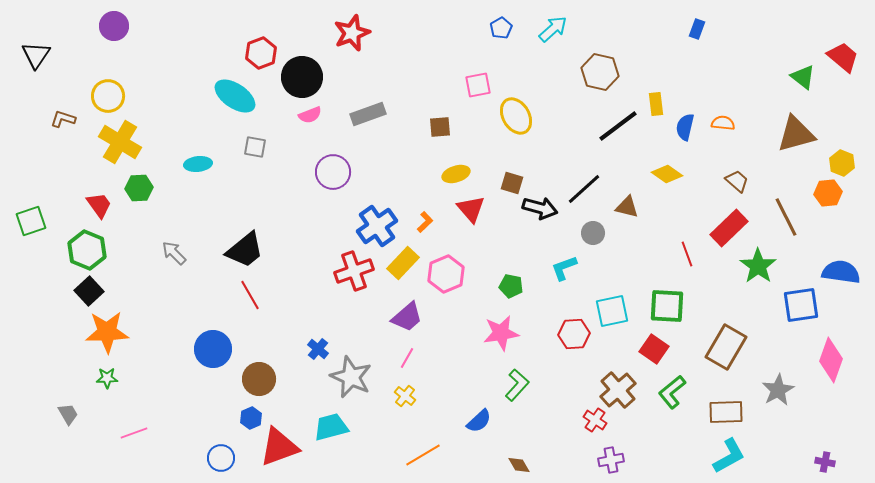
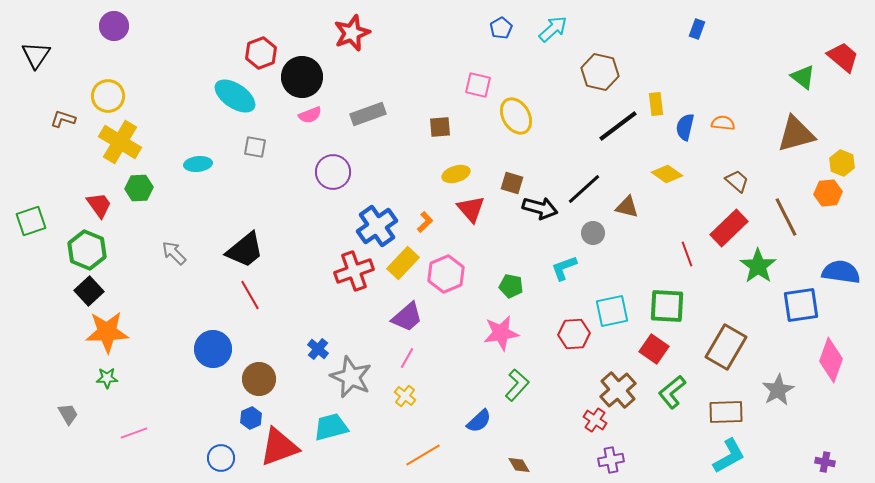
pink square at (478, 85): rotated 24 degrees clockwise
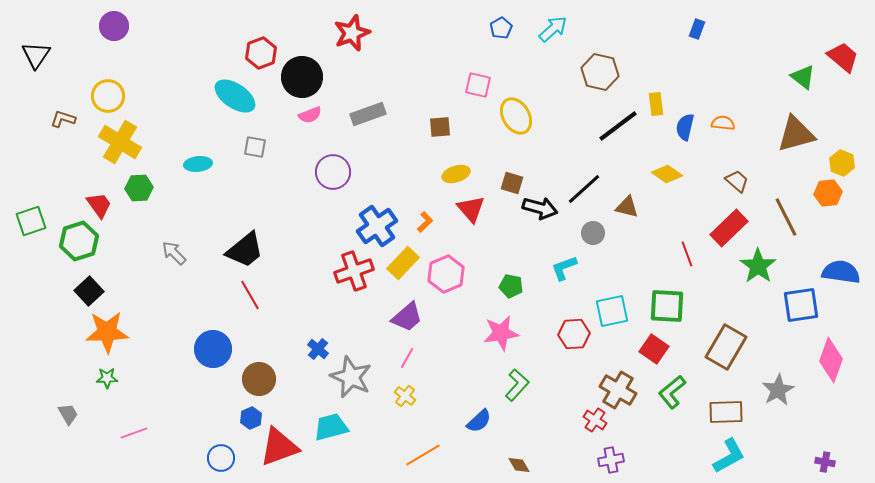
green hexagon at (87, 250): moved 8 px left, 9 px up; rotated 21 degrees clockwise
brown cross at (618, 390): rotated 18 degrees counterclockwise
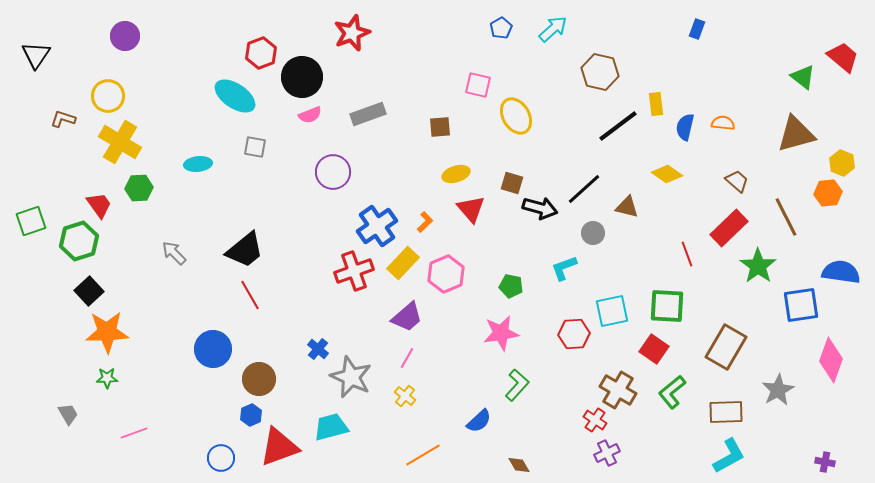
purple circle at (114, 26): moved 11 px right, 10 px down
blue hexagon at (251, 418): moved 3 px up
purple cross at (611, 460): moved 4 px left, 7 px up; rotated 15 degrees counterclockwise
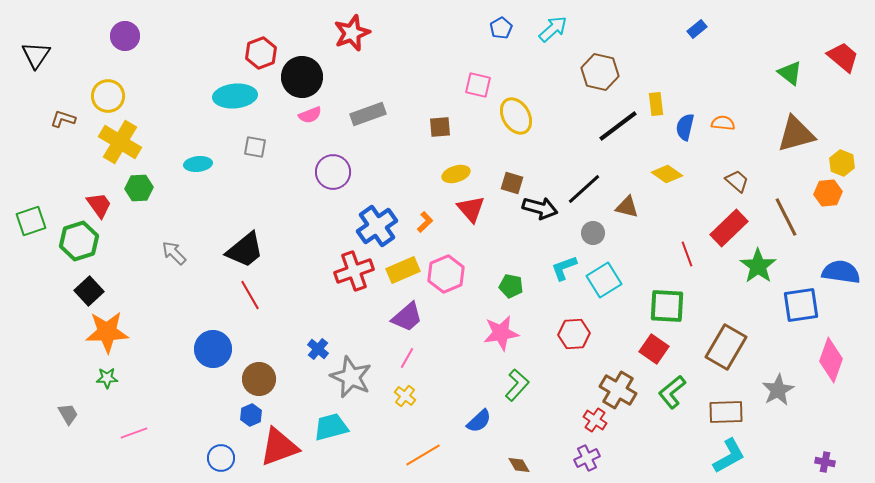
blue rectangle at (697, 29): rotated 30 degrees clockwise
green triangle at (803, 77): moved 13 px left, 4 px up
cyan ellipse at (235, 96): rotated 39 degrees counterclockwise
yellow rectangle at (403, 263): moved 7 px down; rotated 24 degrees clockwise
cyan square at (612, 311): moved 8 px left, 31 px up; rotated 20 degrees counterclockwise
purple cross at (607, 453): moved 20 px left, 5 px down
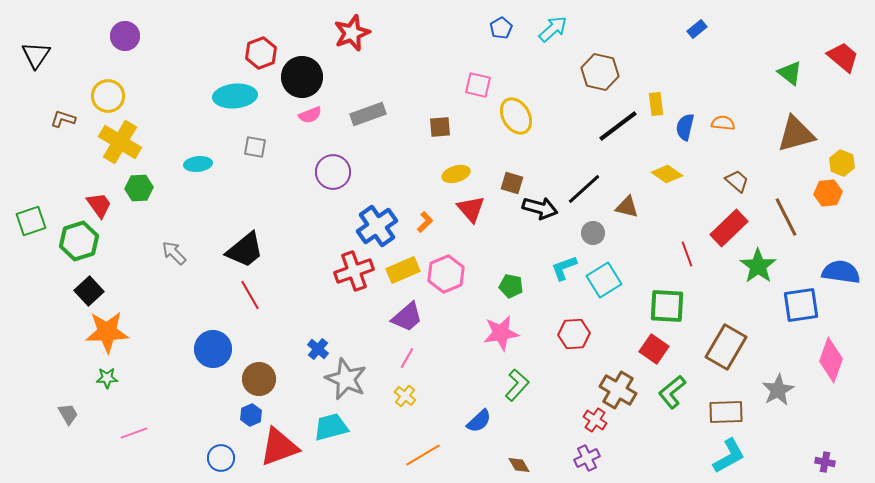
gray star at (351, 377): moved 5 px left, 2 px down
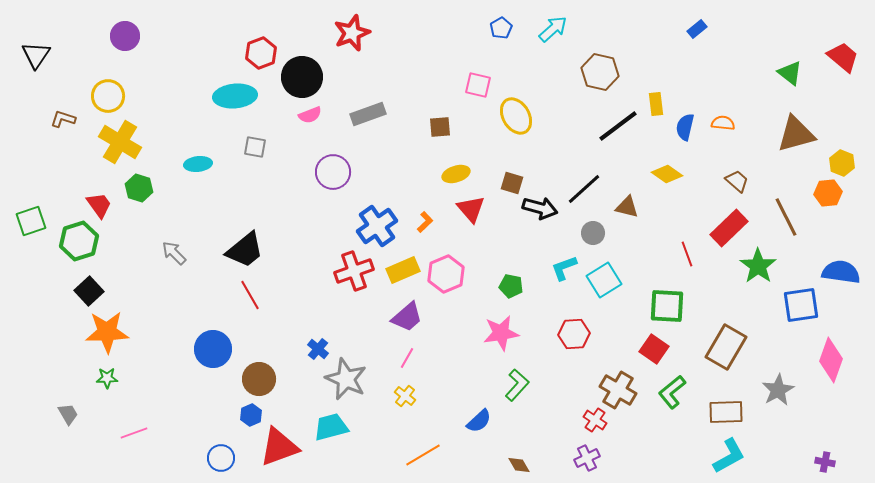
green hexagon at (139, 188): rotated 20 degrees clockwise
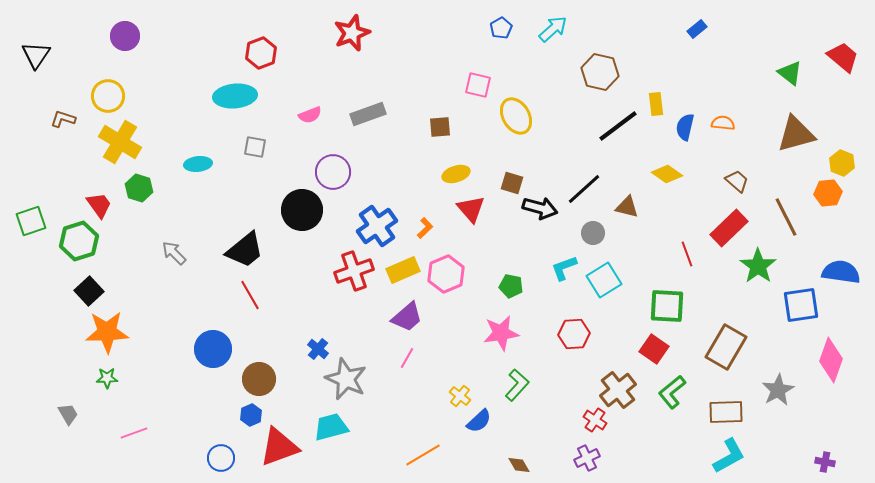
black circle at (302, 77): moved 133 px down
orange L-shape at (425, 222): moved 6 px down
brown cross at (618, 390): rotated 21 degrees clockwise
yellow cross at (405, 396): moved 55 px right
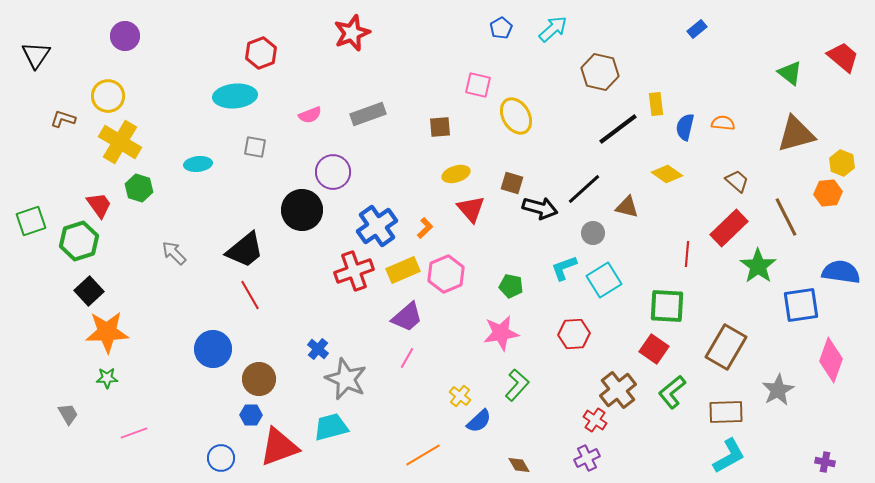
black line at (618, 126): moved 3 px down
red line at (687, 254): rotated 25 degrees clockwise
blue hexagon at (251, 415): rotated 25 degrees clockwise
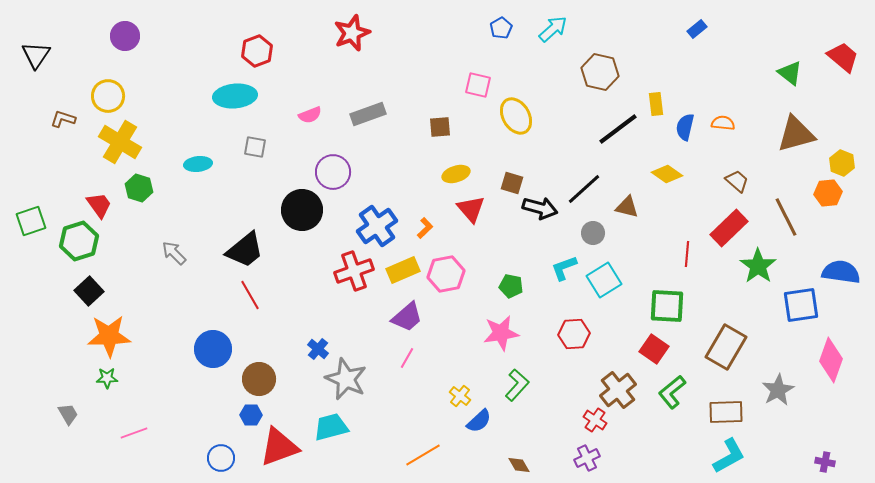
red hexagon at (261, 53): moved 4 px left, 2 px up
pink hexagon at (446, 274): rotated 12 degrees clockwise
orange star at (107, 332): moved 2 px right, 4 px down
